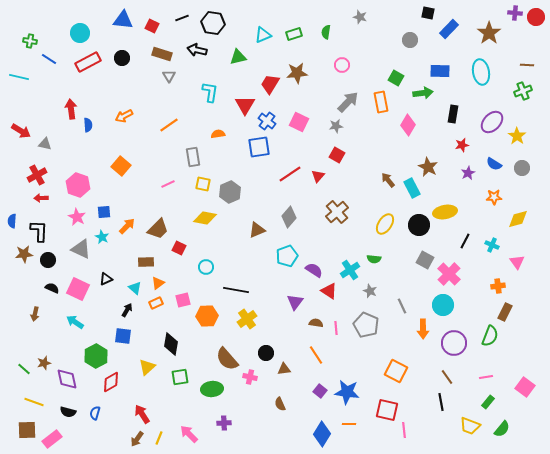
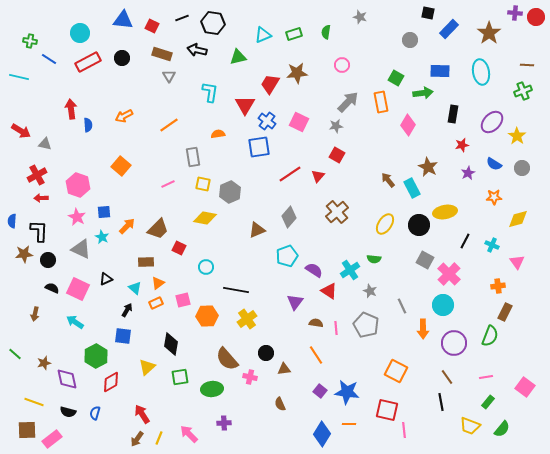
green line at (24, 369): moved 9 px left, 15 px up
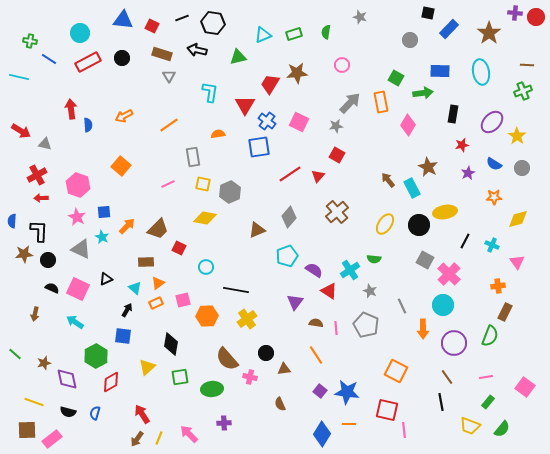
gray arrow at (348, 102): moved 2 px right, 1 px down
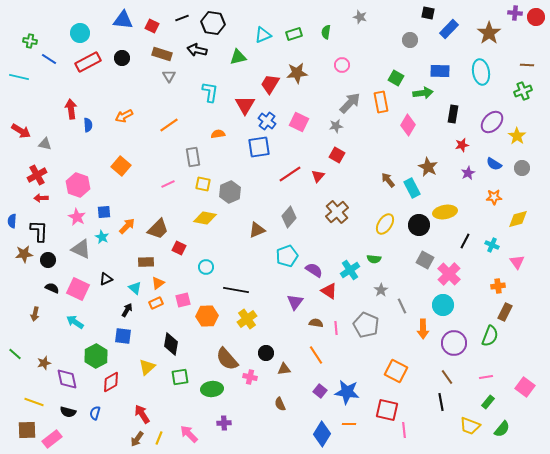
gray star at (370, 291): moved 11 px right, 1 px up; rotated 16 degrees clockwise
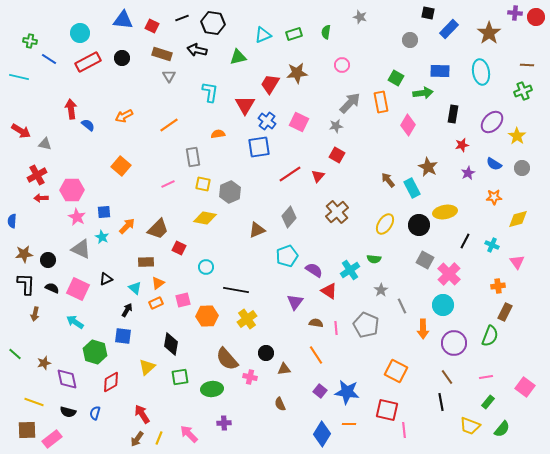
blue semicircle at (88, 125): rotated 48 degrees counterclockwise
pink hexagon at (78, 185): moved 6 px left, 5 px down; rotated 20 degrees counterclockwise
black L-shape at (39, 231): moved 13 px left, 53 px down
green hexagon at (96, 356): moved 1 px left, 4 px up; rotated 15 degrees counterclockwise
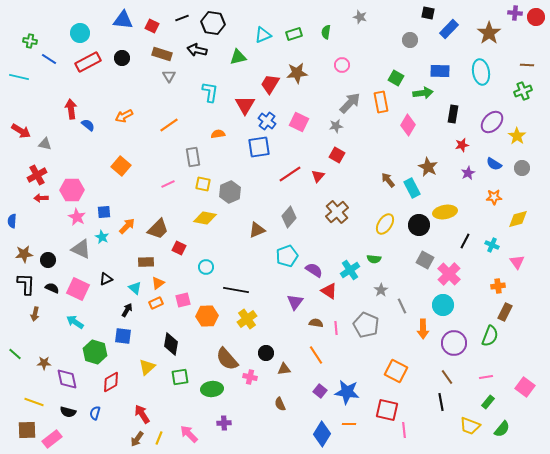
brown star at (44, 363): rotated 16 degrees clockwise
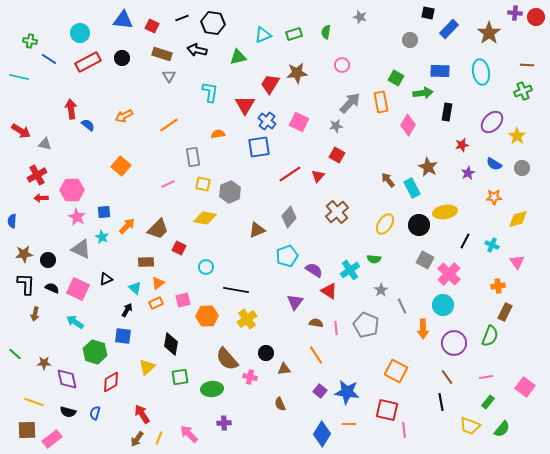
black rectangle at (453, 114): moved 6 px left, 2 px up
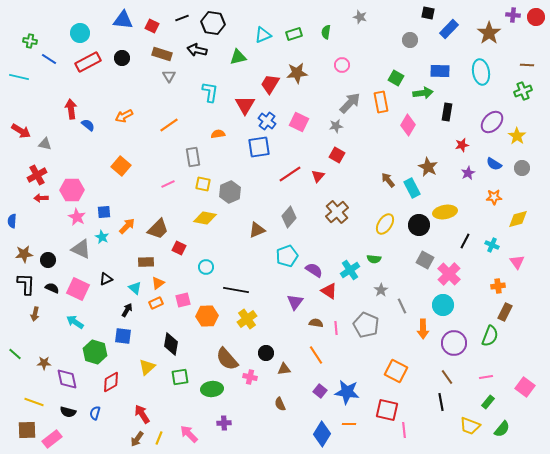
purple cross at (515, 13): moved 2 px left, 2 px down
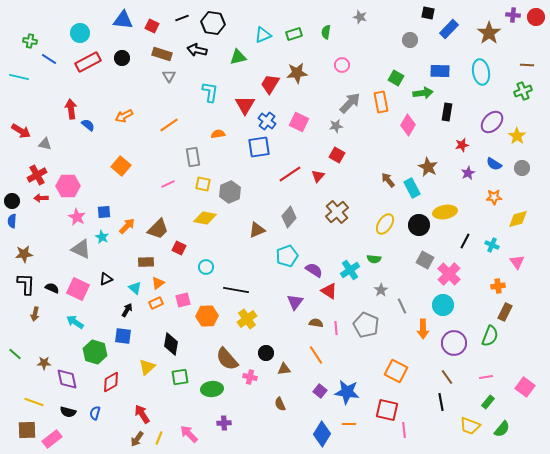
pink hexagon at (72, 190): moved 4 px left, 4 px up
black circle at (48, 260): moved 36 px left, 59 px up
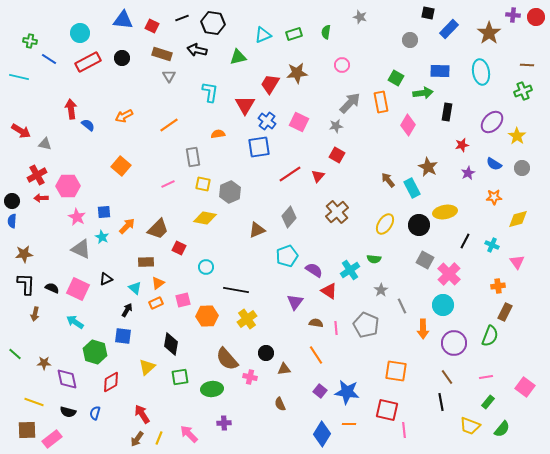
orange square at (396, 371): rotated 20 degrees counterclockwise
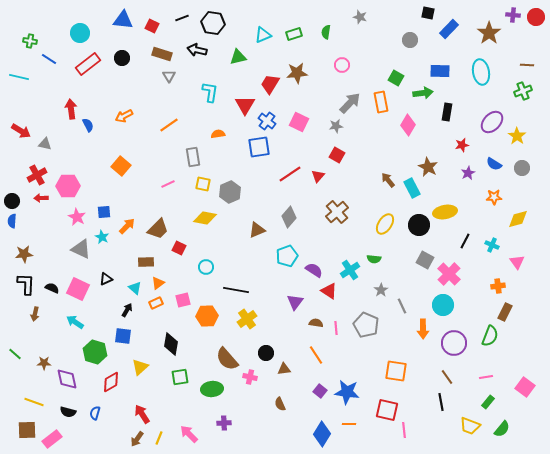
red rectangle at (88, 62): moved 2 px down; rotated 10 degrees counterclockwise
blue semicircle at (88, 125): rotated 24 degrees clockwise
yellow triangle at (147, 367): moved 7 px left
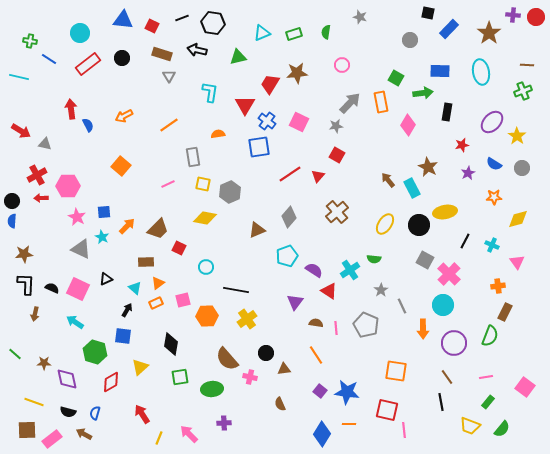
cyan triangle at (263, 35): moved 1 px left, 2 px up
brown arrow at (137, 439): moved 53 px left, 5 px up; rotated 84 degrees clockwise
